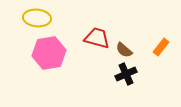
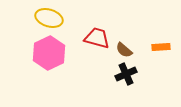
yellow ellipse: moved 12 px right; rotated 12 degrees clockwise
orange rectangle: rotated 48 degrees clockwise
pink hexagon: rotated 16 degrees counterclockwise
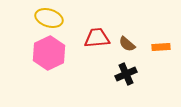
red trapezoid: rotated 20 degrees counterclockwise
brown semicircle: moved 3 px right, 6 px up
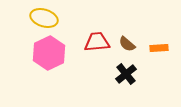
yellow ellipse: moved 5 px left
red trapezoid: moved 4 px down
orange rectangle: moved 2 px left, 1 px down
black cross: rotated 15 degrees counterclockwise
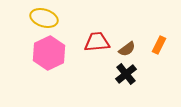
brown semicircle: moved 5 px down; rotated 78 degrees counterclockwise
orange rectangle: moved 3 px up; rotated 60 degrees counterclockwise
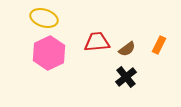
black cross: moved 3 px down
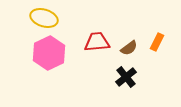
orange rectangle: moved 2 px left, 3 px up
brown semicircle: moved 2 px right, 1 px up
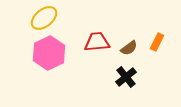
yellow ellipse: rotated 56 degrees counterclockwise
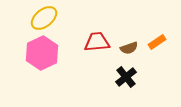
orange rectangle: rotated 30 degrees clockwise
brown semicircle: rotated 18 degrees clockwise
pink hexagon: moved 7 px left
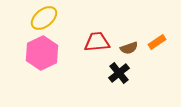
black cross: moved 7 px left, 4 px up
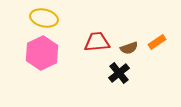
yellow ellipse: rotated 52 degrees clockwise
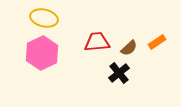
brown semicircle: rotated 24 degrees counterclockwise
